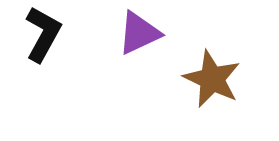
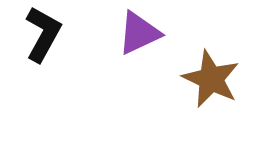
brown star: moved 1 px left
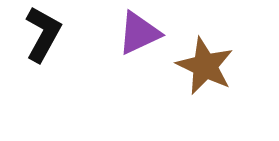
brown star: moved 6 px left, 13 px up
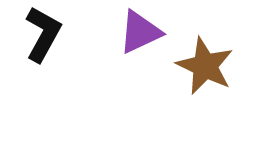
purple triangle: moved 1 px right, 1 px up
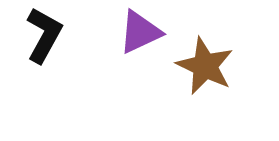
black L-shape: moved 1 px right, 1 px down
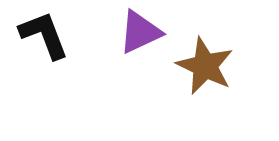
black L-shape: rotated 50 degrees counterclockwise
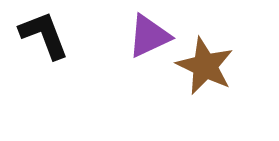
purple triangle: moved 9 px right, 4 px down
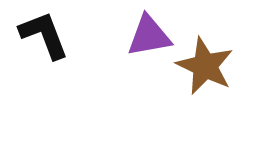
purple triangle: rotated 15 degrees clockwise
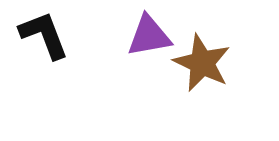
brown star: moved 3 px left, 3 px up
